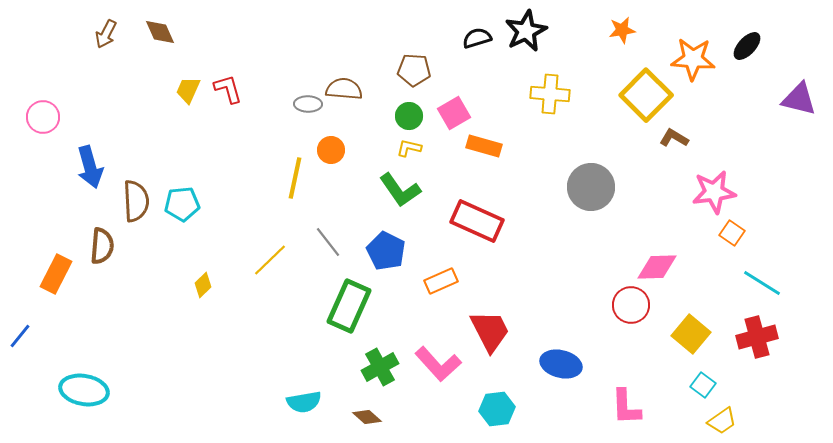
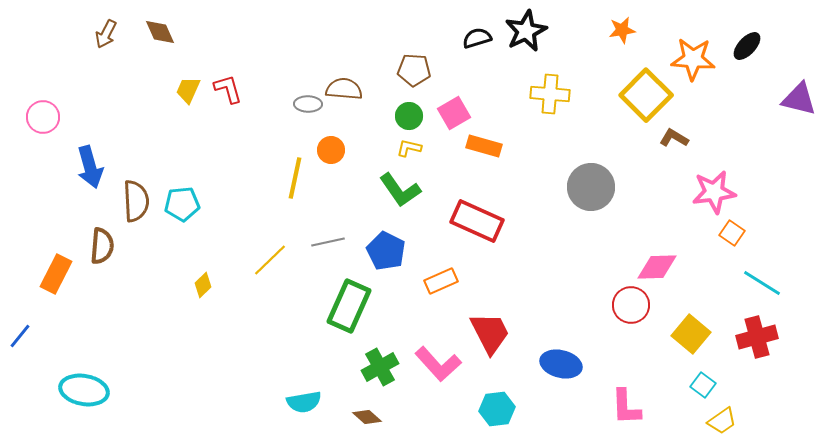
gray line at (328, 242): rotated 64 degrees counterclockwise
red trapezoid at (490, 331): moved 2 px down
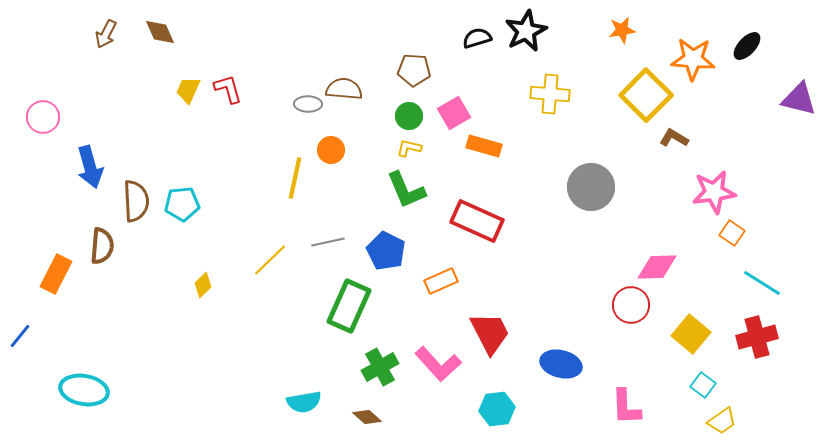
green L-shape at (400, 190): moved 6 px right; rotated 12 degrees clockwise
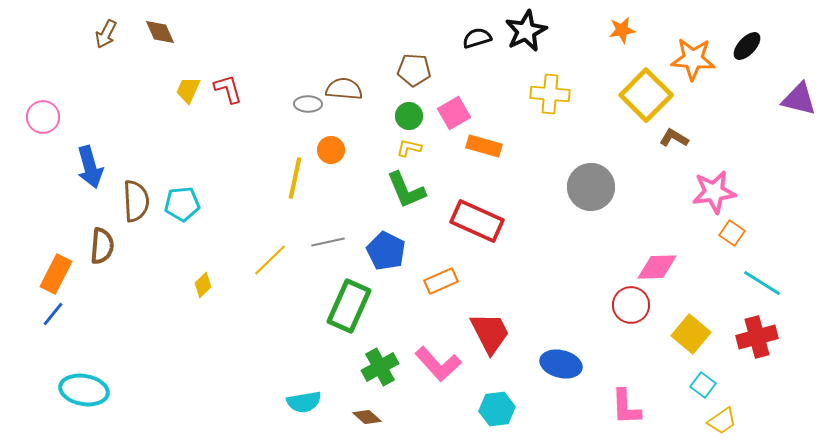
blue line at (20, 336): moved 33 px right, 22 px up
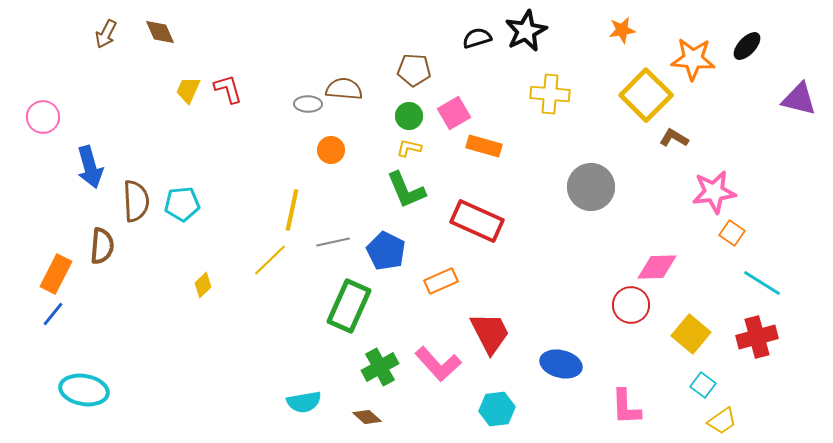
yellow line at (295, 178): moved 3 px left, 32 px down
gray line at (328, 242): moved 5 px right
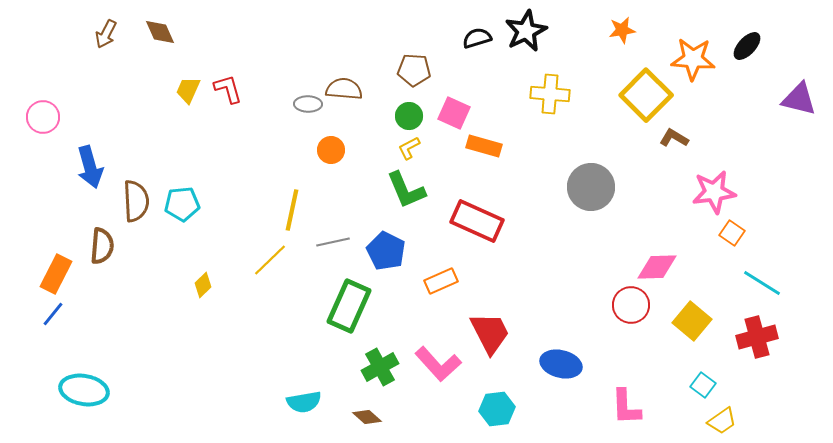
pink square at (454, 113): rotated 36 degrees counterclockwise
yellow L-shape at (409, 148): rotated 40 degrees counterclockwise
yellow square at (691, 334): moved 1 px right, 13 px up
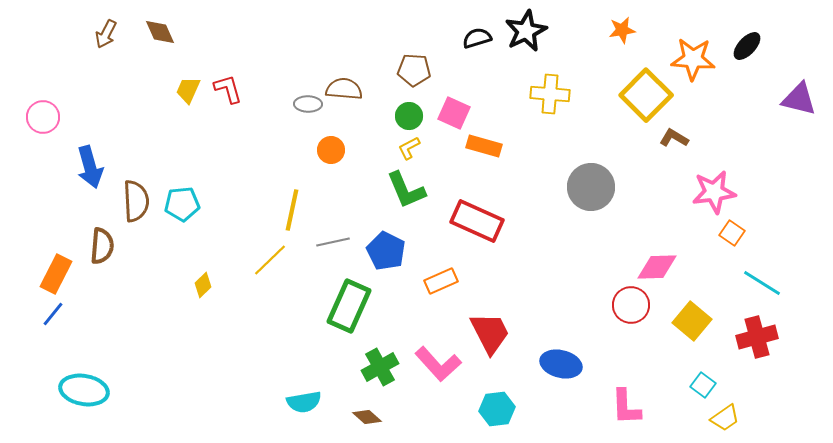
yellow trapezoid at (722, 421): moved 3 px right, 3 px up
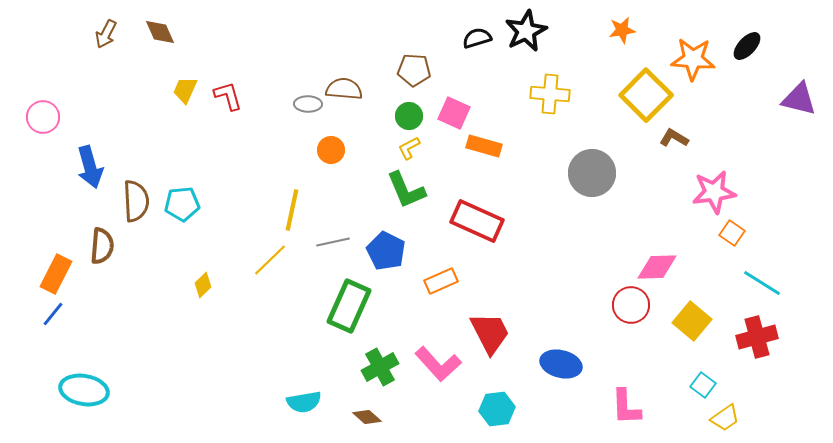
red L-shape at (228, 89): moved 7 px down
yellow trapezoid at (188, 90): moved 3 px left
gray circle at (591, 187): moved 1 px right, 14 px up
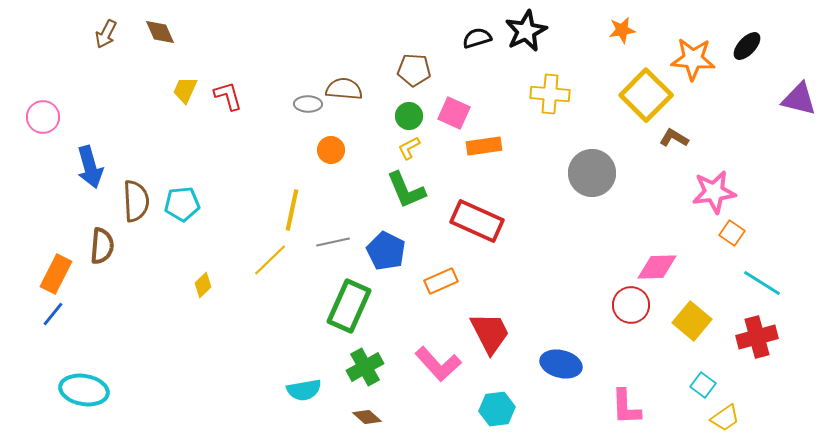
orange rectangle at (484, 146): rotated 24 degrees counterclockwise
green cross at (380, 367): moved 15 px left
cyan semicircle at (304, 402): moved 12 px up
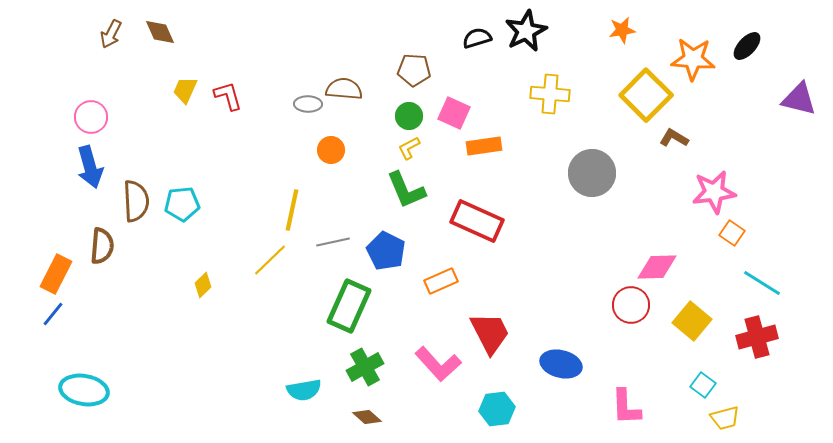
brown arrow at (106, 34): moved 5 px right
pink circle at (43, 117): moved 48 px right
yellow trapezoid at (725, 418): rotated 20 degrees clockwise
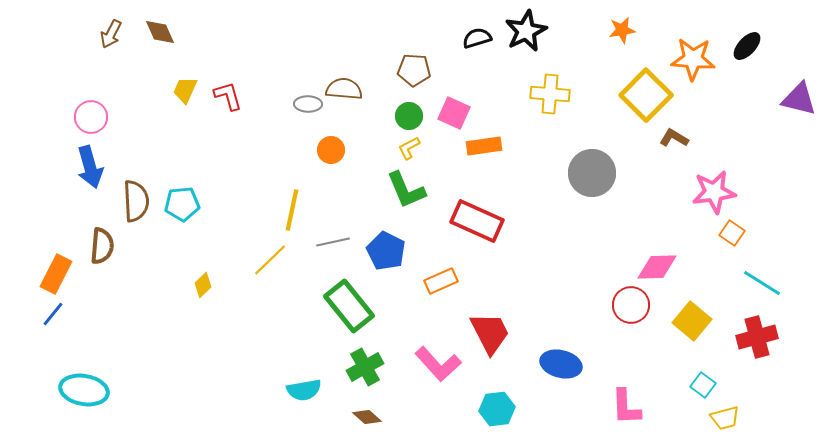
green rectangle at (349, 306): rotated 63 degrees counterclockwise
